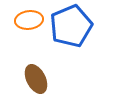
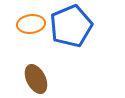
orange ellipse: moved 2 px right, 4 px down
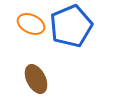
orange ellipse: rotated 32 degrees clockwise
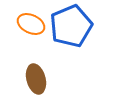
brown ellipse: rotated 12 degrees clockwise
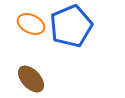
brown ellipse: moved 5 px left; rotated 28 degrees counterclockwise
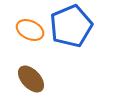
orange ellipse: moved 1 px left, 6 px down
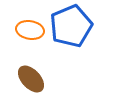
orange ellipse: rotated 16 degrees counterclockwise
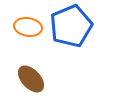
orange ellipse: moved 2 px left, 3 px up
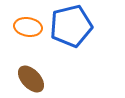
blue pentagon: rotated 9 degrees clockwise
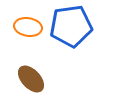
blue pentagon: rotated 6 degrees clockwise
